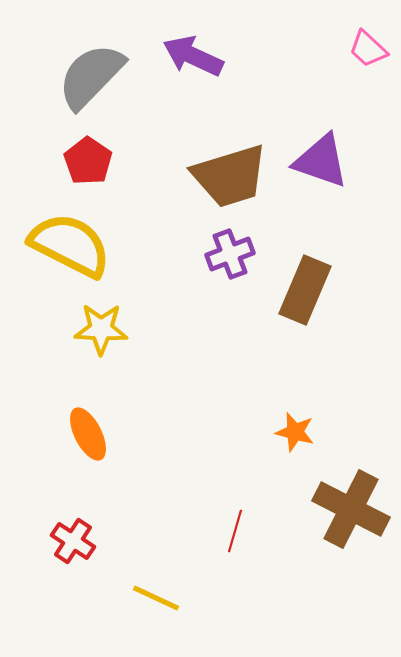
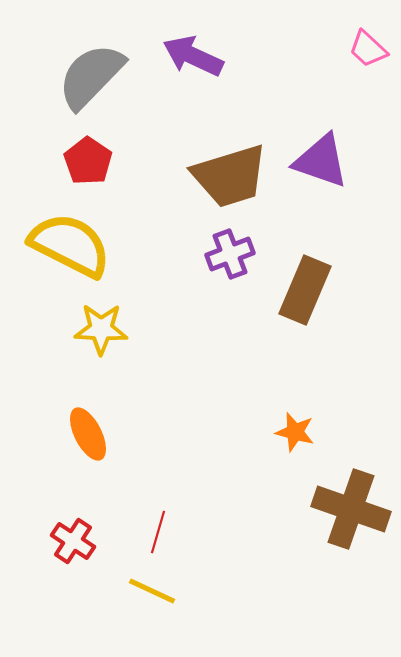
brown cross: rotated 8 degrees counterclockwise
red line: moved 77 px left, 1 px down
yellow line: moved 4 px left, 7 px up
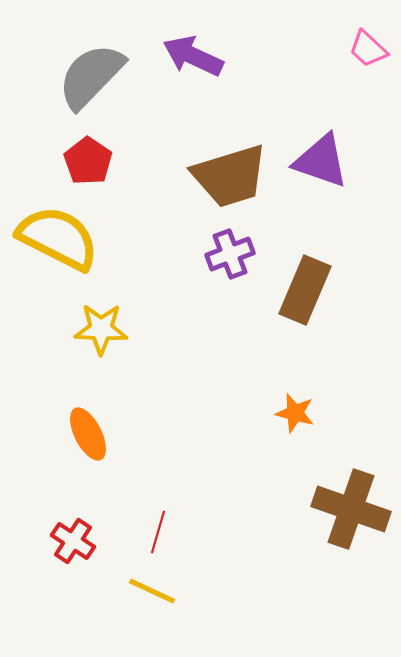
yellow semicircle: moved 12 px left, 7 px up
orange star: moved 19 px up
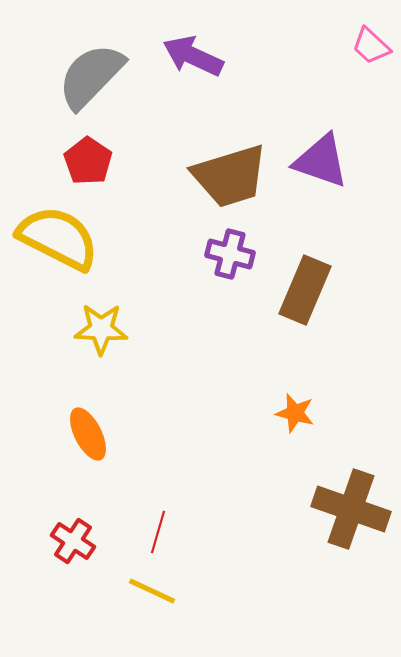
pink trapezoid: moved 3 px right, 3 px up
purple cross: rotated 36 degrees clockwise
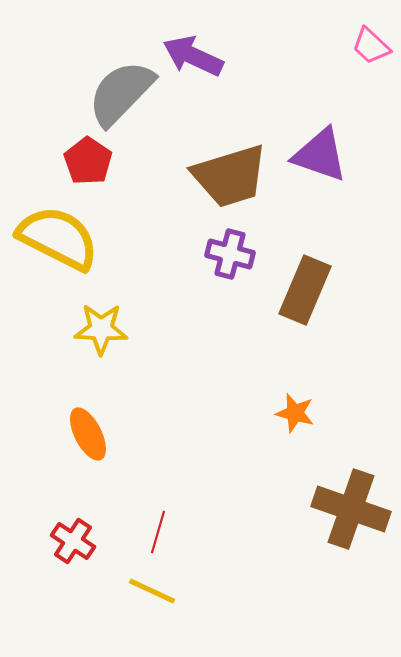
gray semicircle: moved 30 px right, 17 px down
purple triangle: moved 1 px left, 6 px up
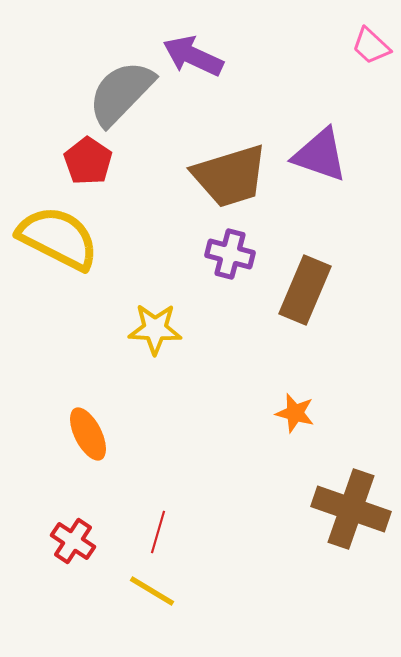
yellow star: moved 54 px right
yellow line: rotated 6 degrees clockwise
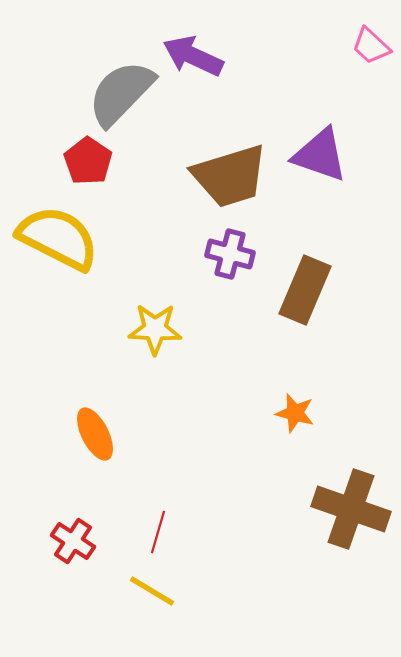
orange ellipse: moved 7 px right
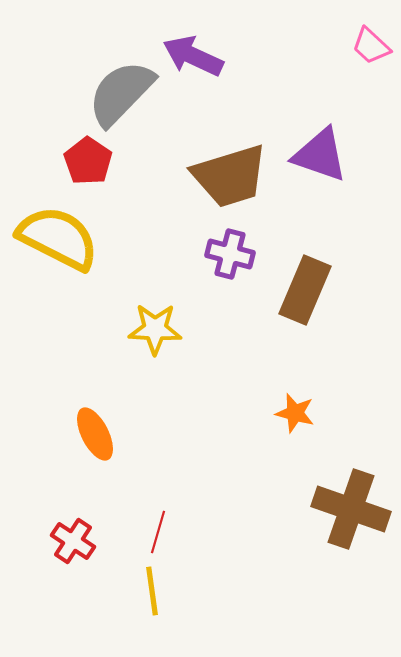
yellow line: rotated 51 degrees clockwise
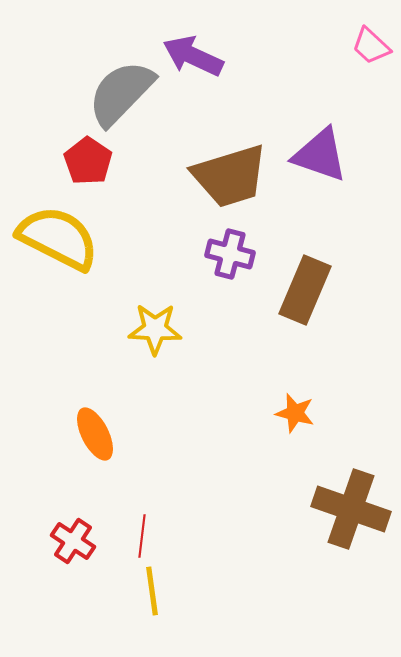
red line: moved 16 px left, 4 px down; rotated 9 degrees counterclockwise
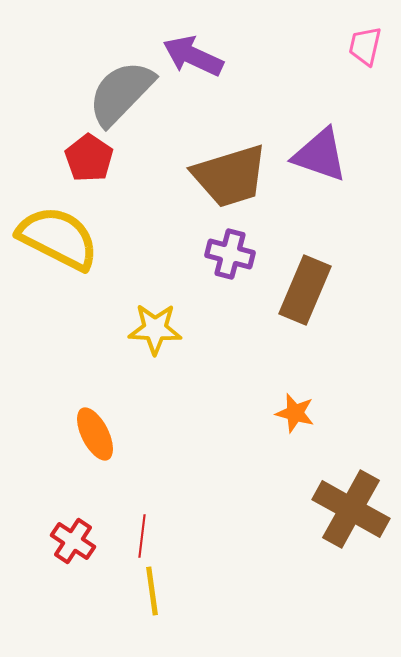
pink trapezoid: moved 6 px left; rotated 60 degrees clockwise
red pentagon: moved 1 px right, 3 px up
brown cross: rotated 10 degrees clockwise
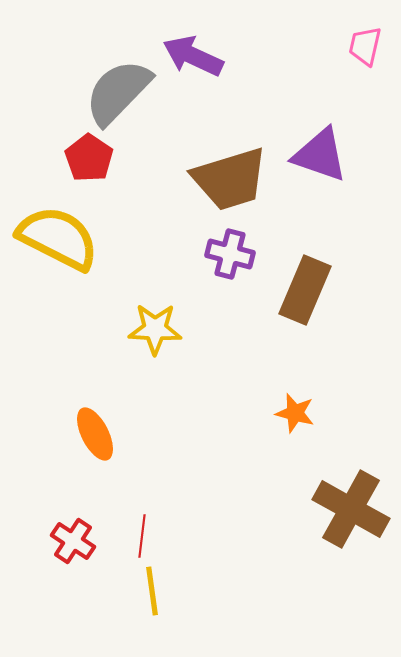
gray semicircle: moved 3 px left, 1 px up
brown trapezoid: moved 3 px down
